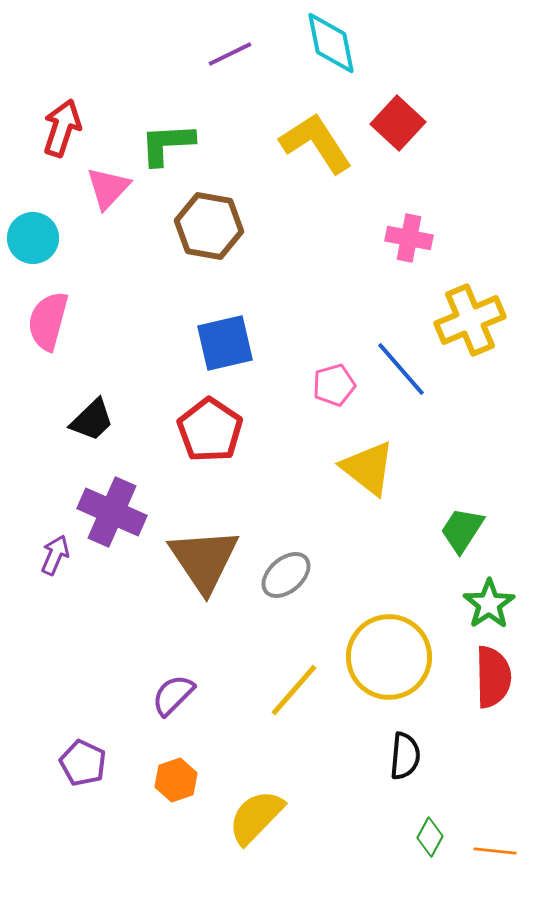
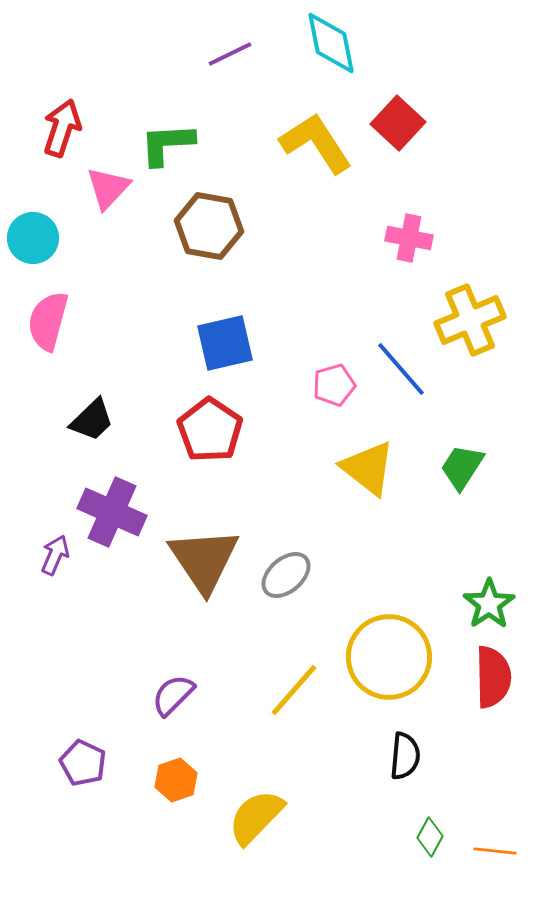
green trapezoid: moved 63 px up
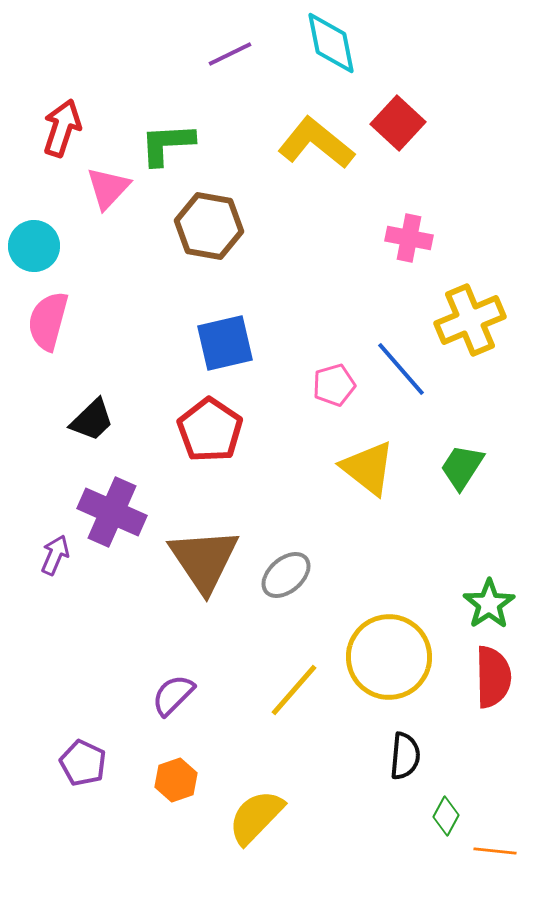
yellow L-shape: rotated 18 degrees counterclockwise
cyan circle: moved 1 px right, 8 px down
green diamond: moved 16 px right, 21 px up
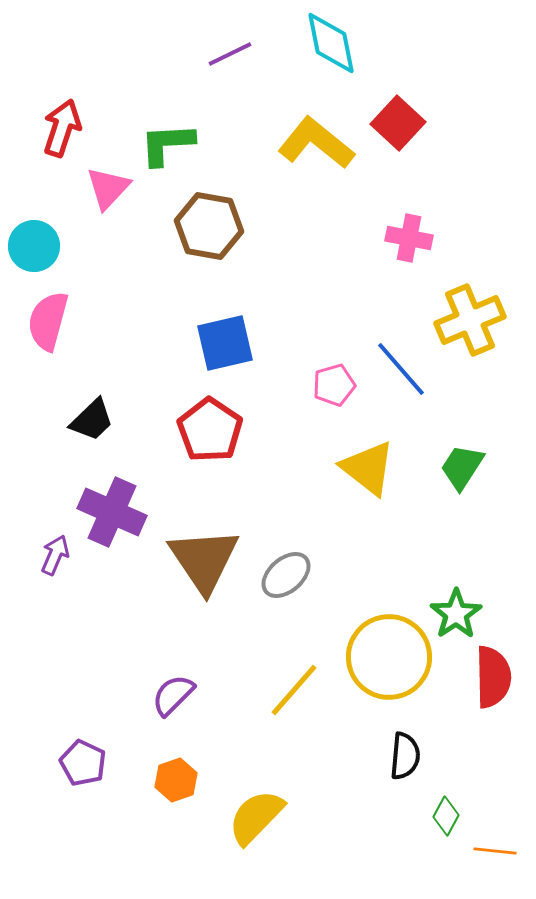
green star: moved 33 px left, 10 px down
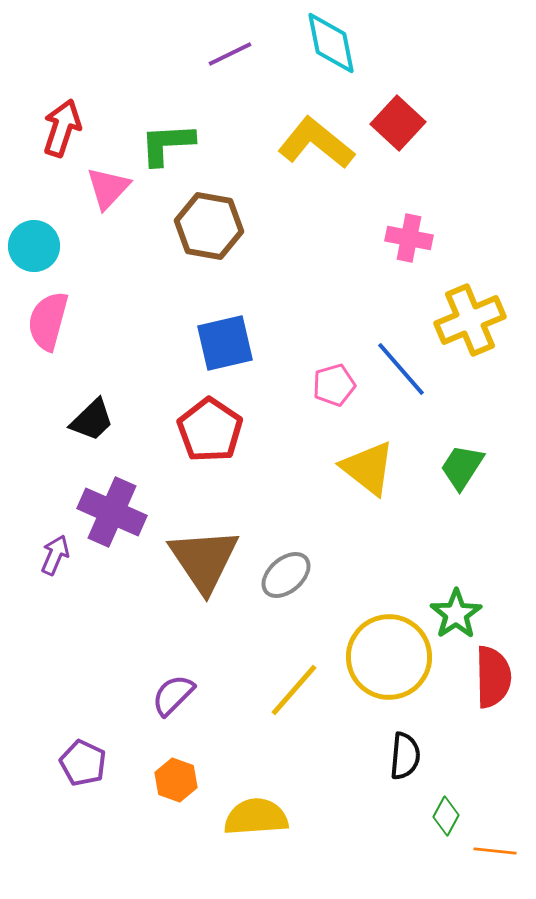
orange hexagon: rotated 21 degrees counterclockwise
yellow semicircle: rotated 42 degrees clockwise
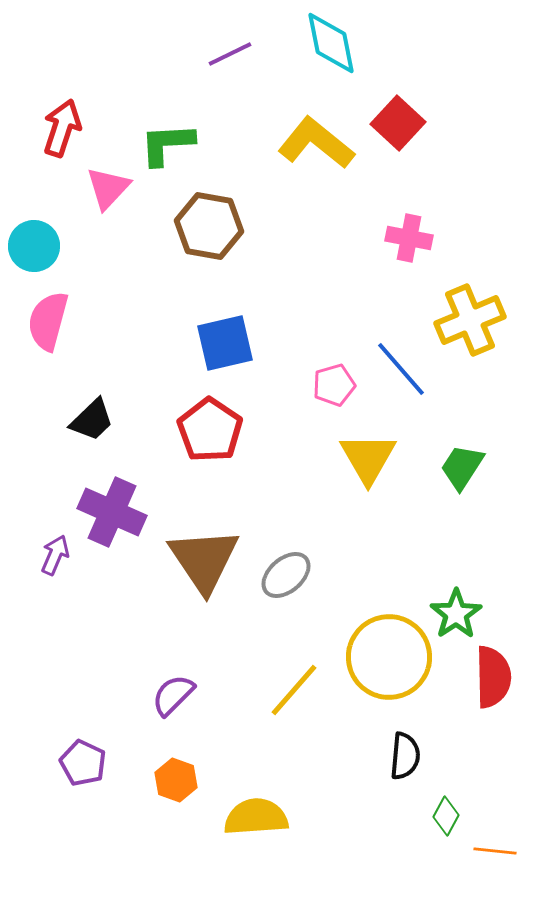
yellow triangle: moved 10 px up; rotated 22 degrees clockwise
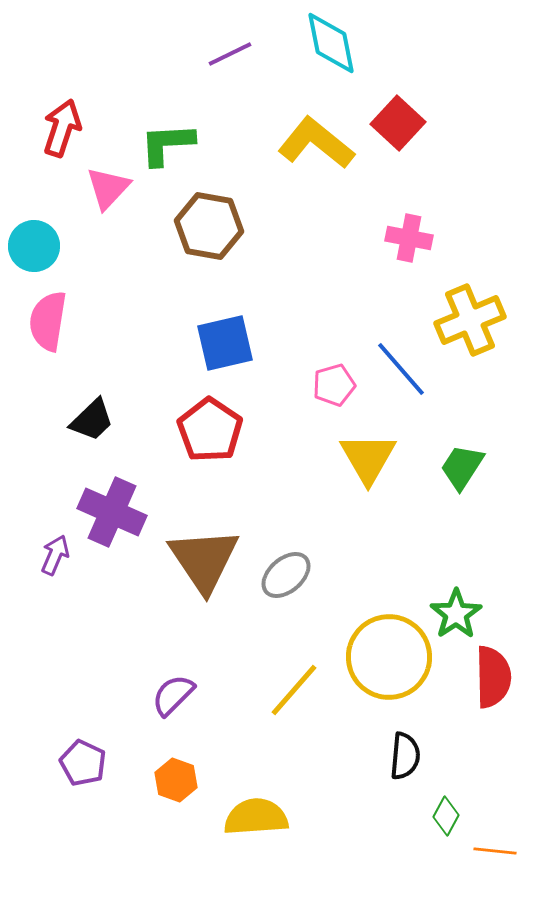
pink semicircle: rotated 6 degrees counterclockwise
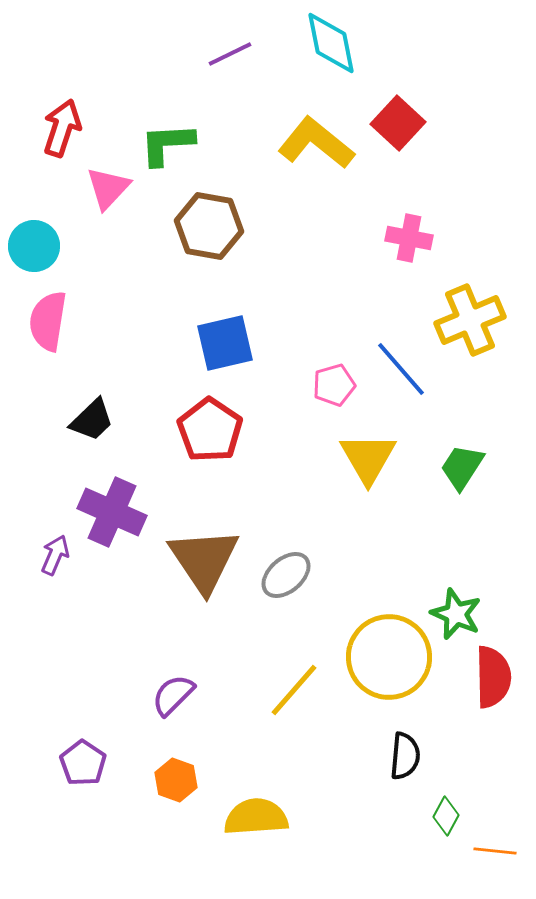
green star: rotated 15 degrees counterclockwise
purple pentagon: rotated 9 degrees clockwise
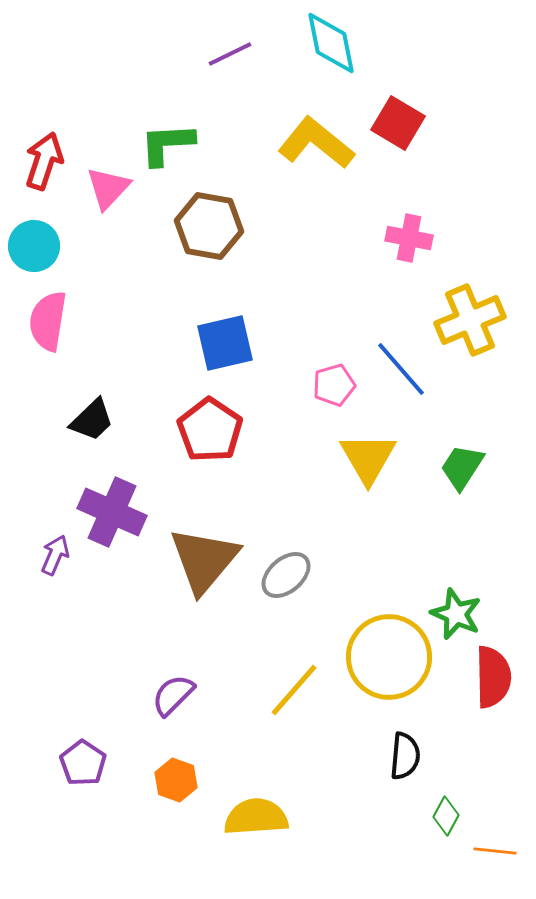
red square: rotated 12 degrees counterclockwise
red arrow: moved 18 px left, 33 px down
brown triangle: rotated 14 degrees clockwise
